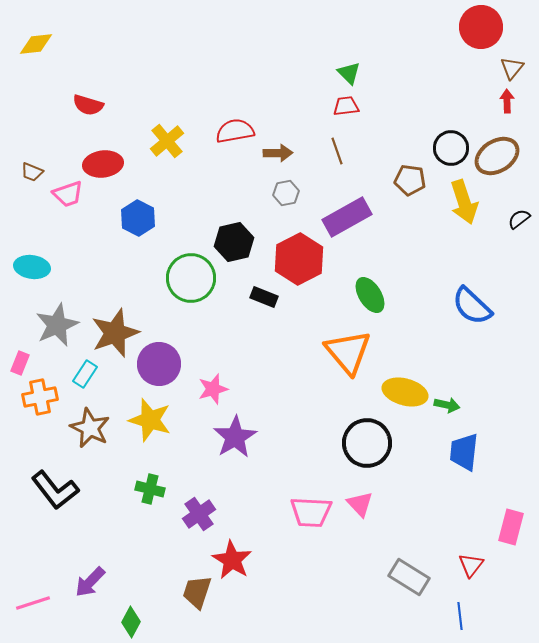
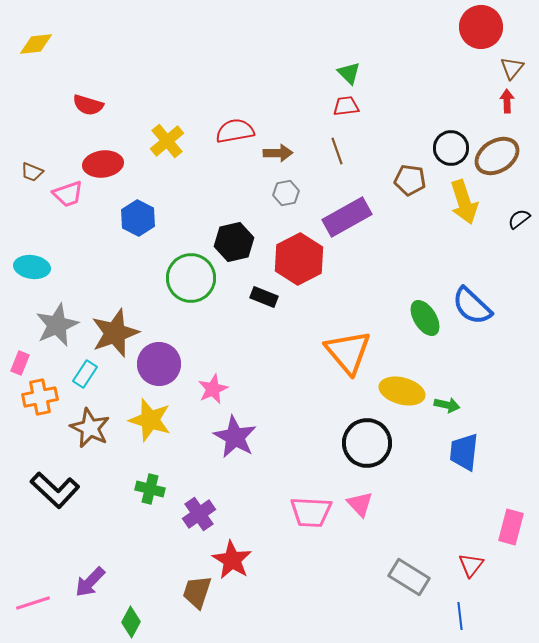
green ellipse at (370, 295): moved 55 px right, 23 px down
pink star at (213, 389): rotated 8 degrees counterclockwise
yellow ellipse at (405, 392): moved 3 px left, 1 px up
purple star at (235, 437): rotated 12 degrees counterclockwise
black L-shape at (55, 490): rotated 9 degrees counterclockwise
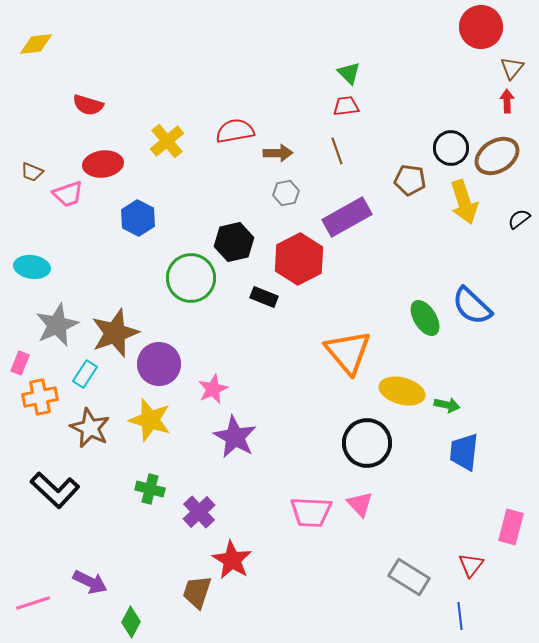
purple cross at (199, 514): moved 2 px up; rotated 8 degrees counterclockwise
purple arrow at (90, 582): rotated 108 degrees counterclockwise
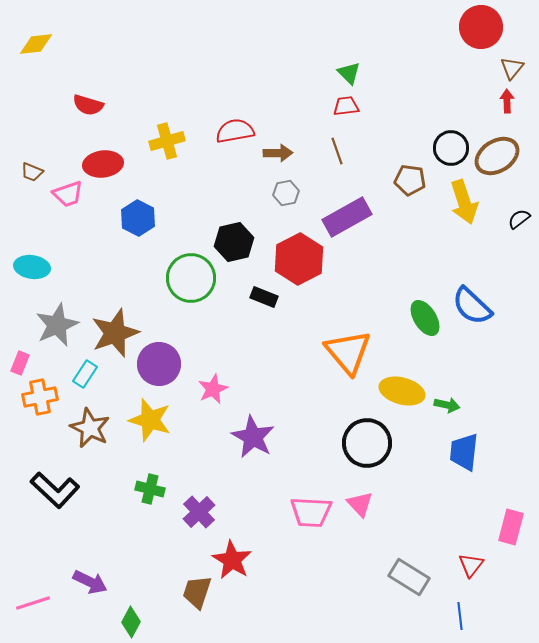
yellow cross at (167, 141): rotated 24 degrees clockwise
purple star at (235, 437): moved 18 px right
